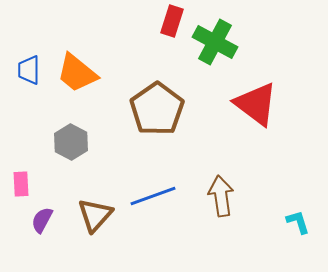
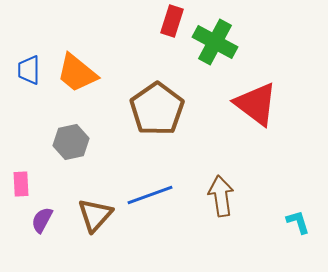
gray hexagon: rotated 20 degrees clockwise
blue line: moved 3 px left, 1 px up
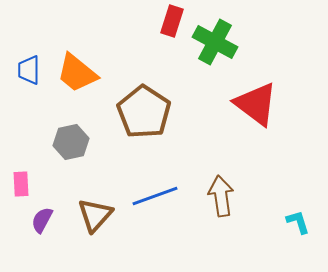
brown pentagon: moved 13 px left, 3 px down; rotated 4 degrees counterclockwise
blue line: moved 5 px right, 1 px down
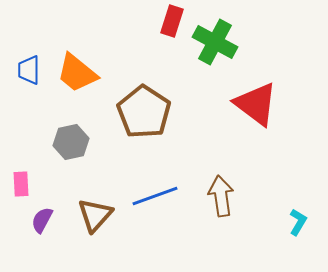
cyan L-shape: rotated 48 degrees clockwise
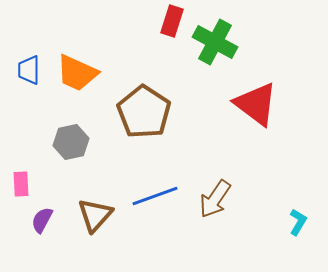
orange trapezoid: rotated 15 degrees counterclockwise
brown arrow: moved 6 px left, 3 px down; rotated 138 degrees counterclockwise
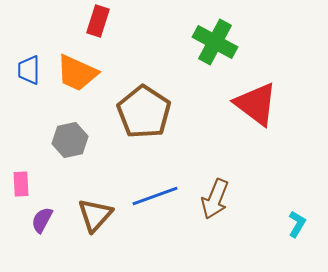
red rectangle: moved 74 px left
gray hexagon: moved 1 px left, 2 px up
brown arrow: rotated 12 degrees counterclockwise
cyan L-shape: moved 1 px left, 2 px down
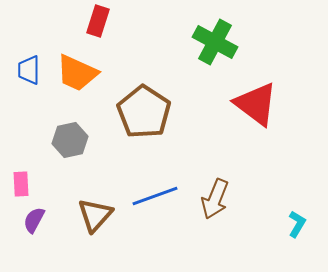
purple semicircle: moved 8 px left
